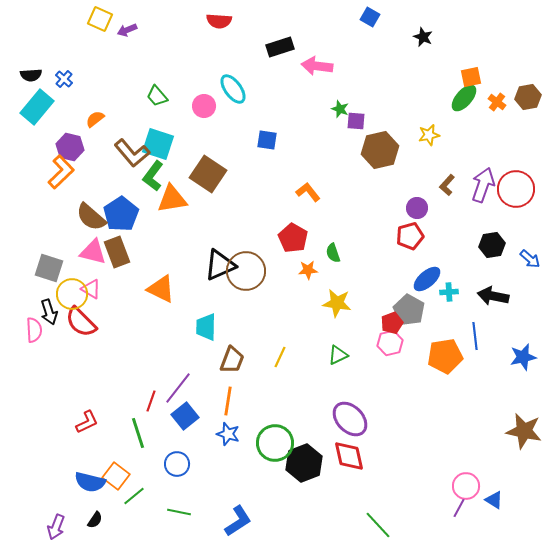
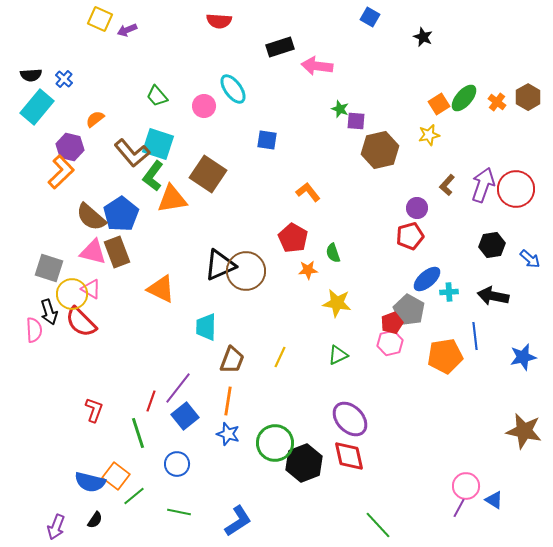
orange square at (471, 77): moved 32 px left, 27 px down; rotated 20 degrees counterclockwise
brown hexagon at (528, 97): rotated 20 degrees counterclockwise
red L-shape at (87, 422): moved 7 px right, 12 px up; rotated 45 degrees counterclockwise
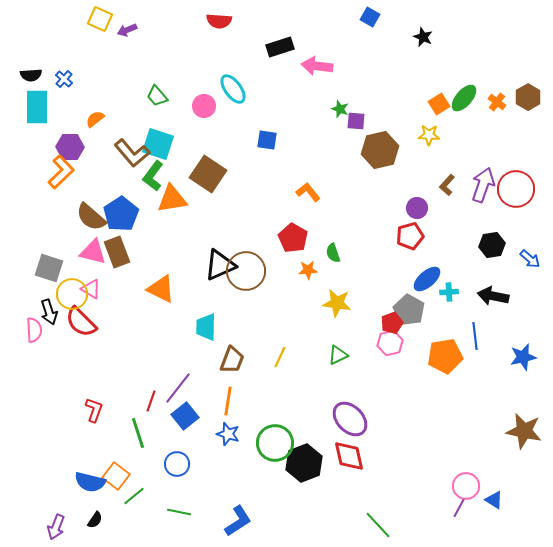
cyan rectangle at (37, 107): rotated 40 degrees counterclockwise
yellow star at (429, 135): rotated 15 degrees clockwise
purple hexagon at (70, 147): rotated 12 degrees counterclockwise
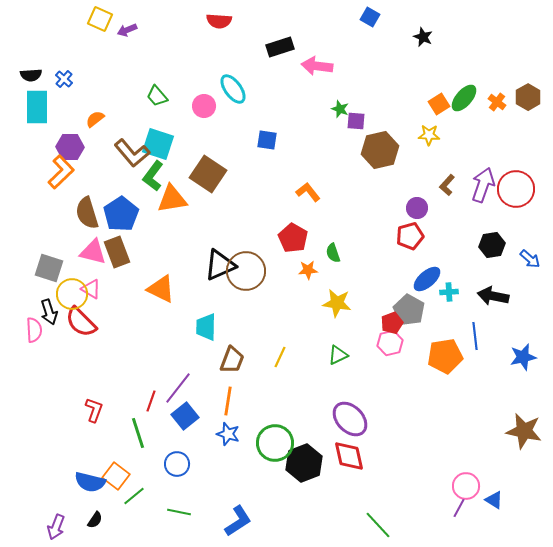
brown semicircle at (91, 217): moved 4 px left, 4 px up; rotated 32 degrees clockwise
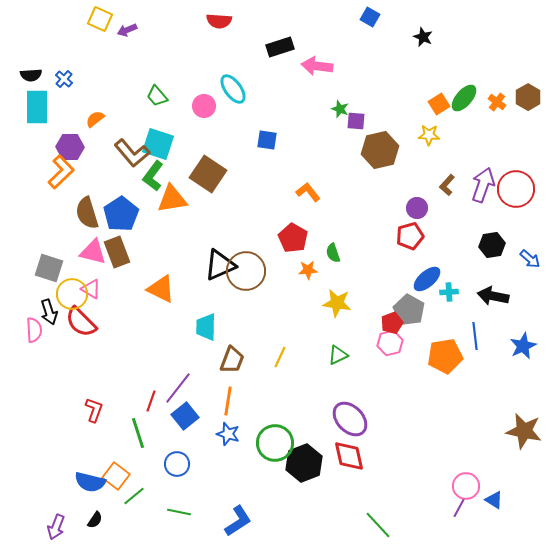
blue star at (523, 357): moved 11 px up; rotated 12 degrees counterclockwise
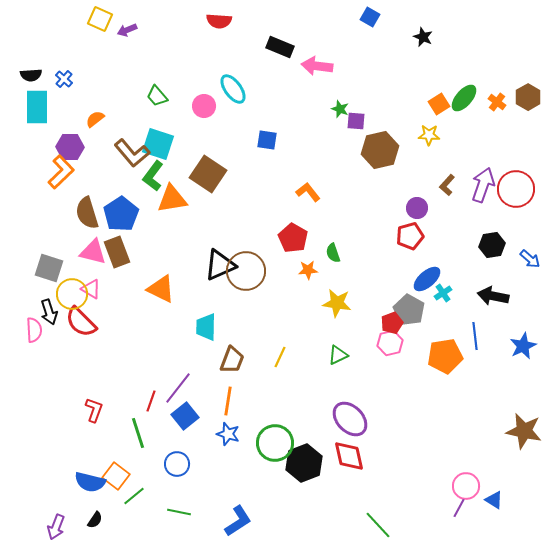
black rectangle at (280, 47): rotated 40 degrees clockwise
cyan cross at (449, 292): moved 6 px left, 1 px down; rotated 30 degrees counterclockwise
